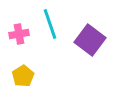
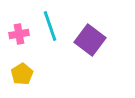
cyan line: moved 2 px down
yellow pentagon: moved 1 px left, 2 px up
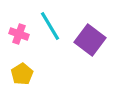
cyan line: rotated 12 degrees counterclockwise
pink cross: rotated 30 degrees clockwise
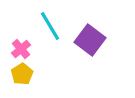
pink cross: moved 2 px right, 15 px down; rotated 30 degrees clockwise
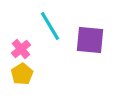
purple square: rotated 32 degrees counterclockwise
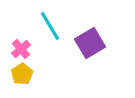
purple square: moved 3 px down; rotated 36 degrees counterclockwise
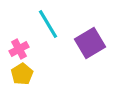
cyan line: moved 2 px left, 2 px up
pink cross: moved 2 px left; rotated 12 degrees clockwise
